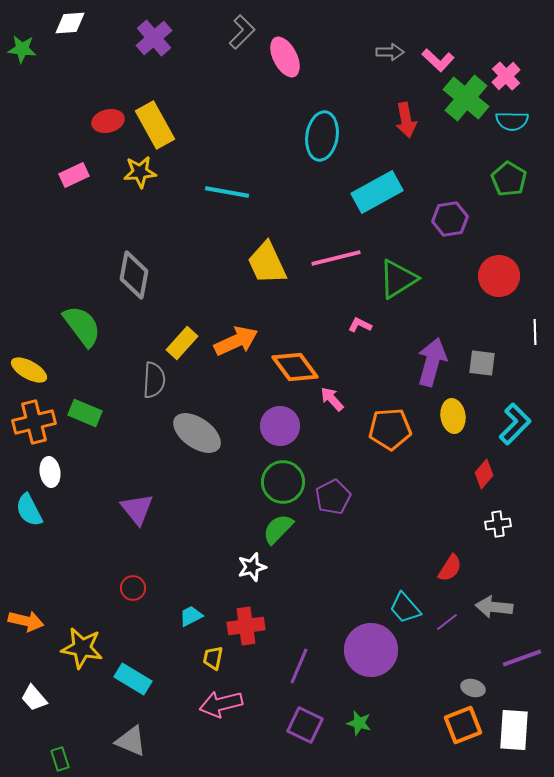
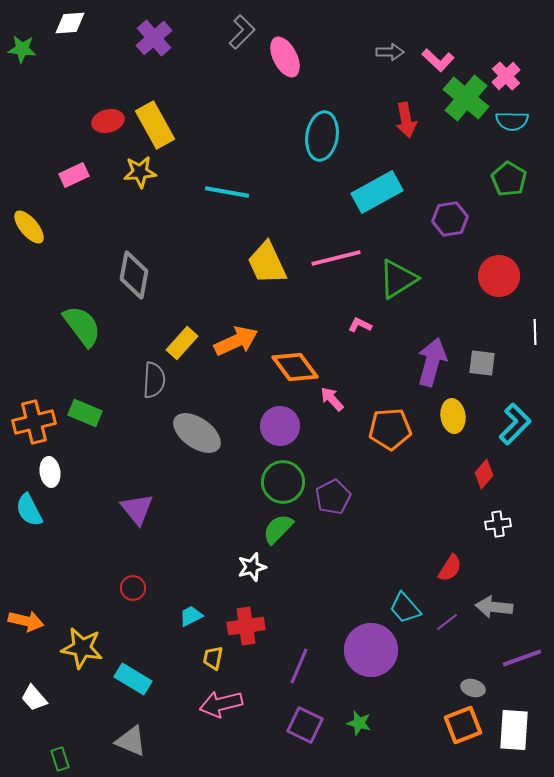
yellow ellipse at (29, 370): moved 143 px up; rotated 21 degrees clockwise
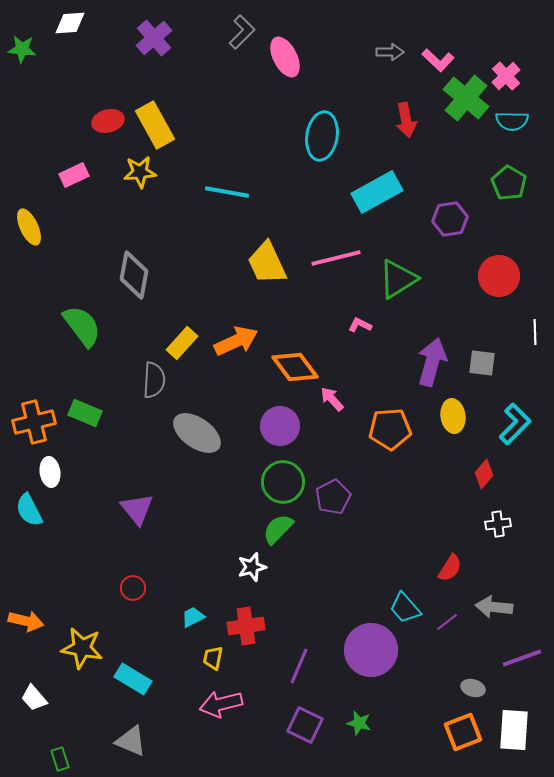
green pentagon at (509, 179): moved 4 px down
yellow ellipse at (29, 227): rotated 15 degrees clockwise
cyan trapezoid at (191, 616): moved 2 px right, 1 px down
orange square at (463, 725): moved 7 px down
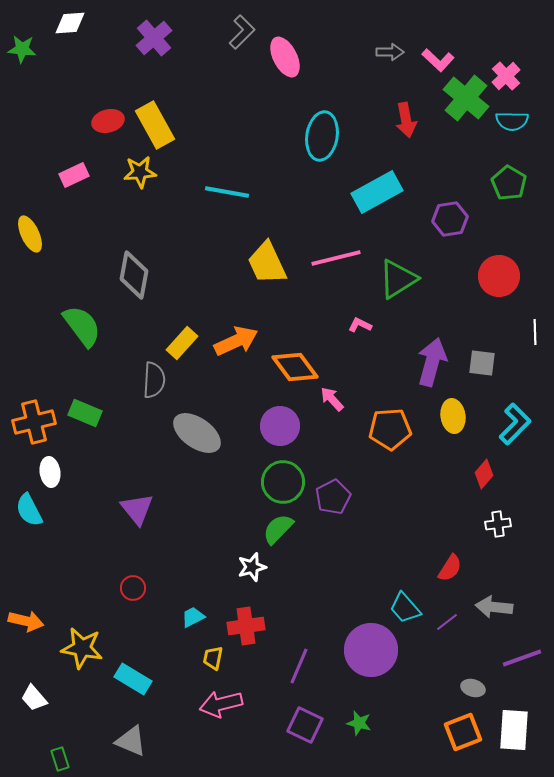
yellow ellipse at (29, 227): moved 1 px right, 7 px down
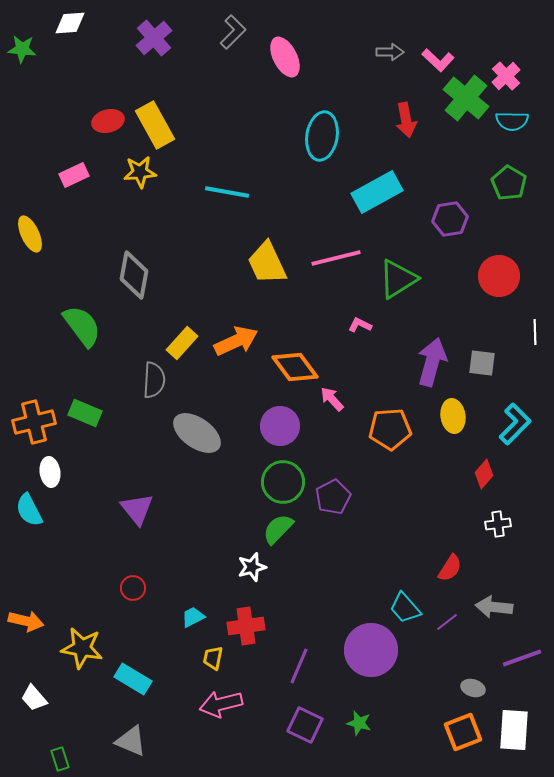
gray L-shape at (242, 32): moved 9 px left
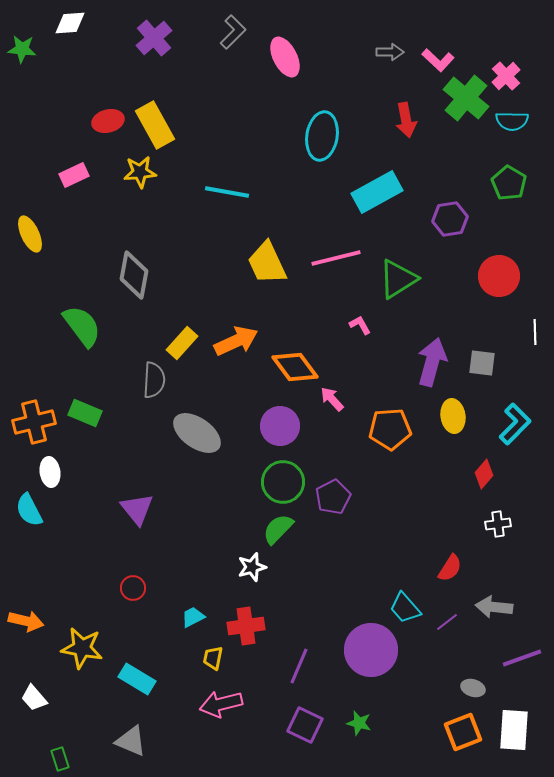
pink L-shape at (360, 325): rotated 35 degrees clockwise
cyan rectangle at (133, 679): moved 4 px right
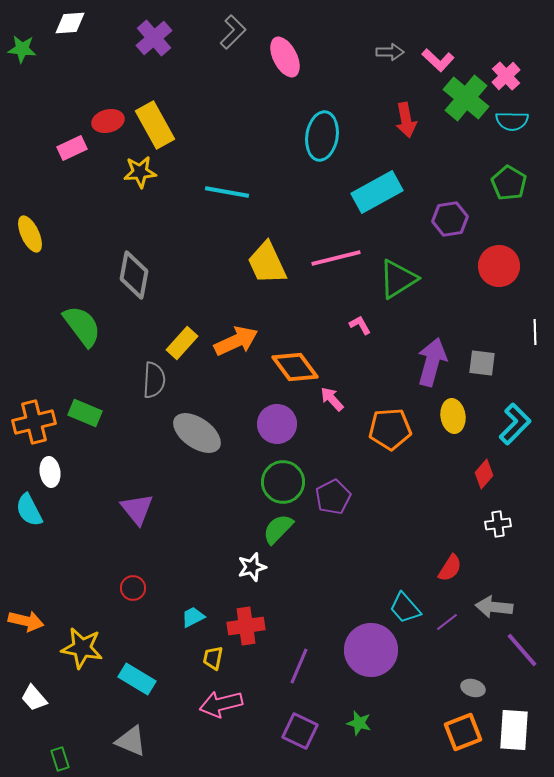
pink rectangle at (74, 175): moved 2 px left, 27 px up
red circle at (499, 276): moved 10 px up
purple circle at (280, 426): moved 3 px left, 2 px up
purple line at (522, 658): moved 8 px up; rotated 69 degrees clockwise
purple square at (305, 725): moved 5 px left, 6 px down
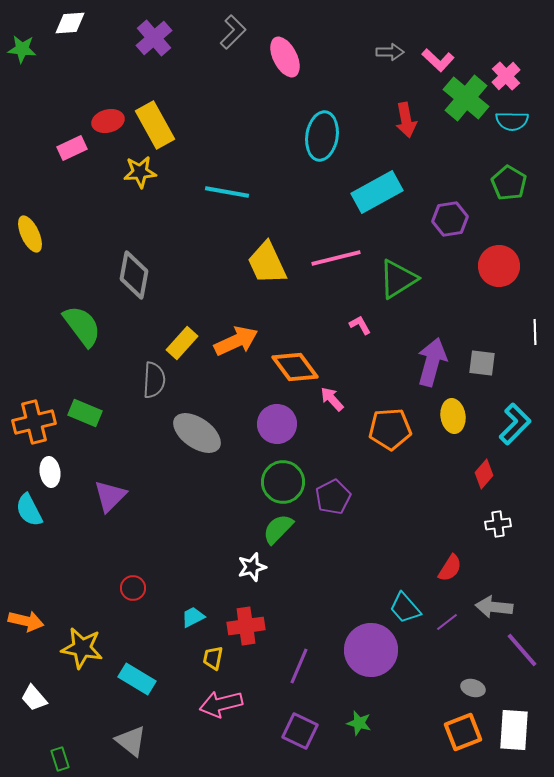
purple triangle at (137, 509): moved 27 px left, 13 px up; rotated 24 degrees clockwise
gray triangle at (131, 741): rotated 16 degrees clockwise
